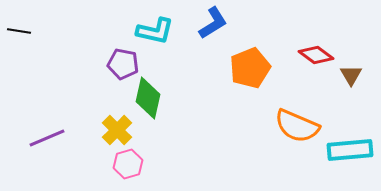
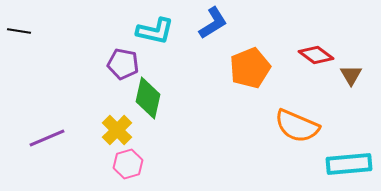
cyan rectangle: moved 1 px left, 14 px down
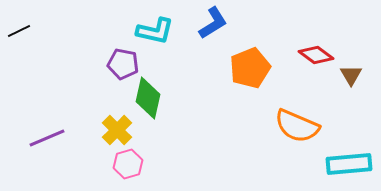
black line: rotated 35 degrees counterclockwise
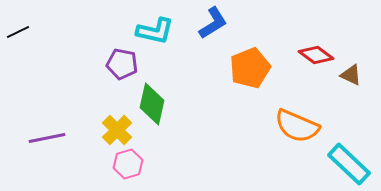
black line: moved 1 px left, 1 px down
purple pentagon: moved 1 px left
brown triangle: rotated 35 degrees counterclockwise
green diamond: moved 4 px right, 6 px down
purple line: rotated 12 degrees clockwise
cyan rectangle: rotated 48 degrees clockwise
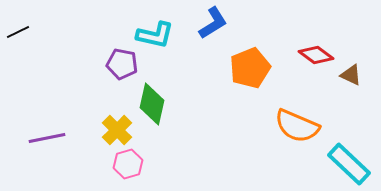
cyan L-shape: moved 4 px down
